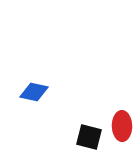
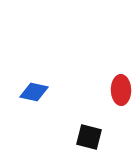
red ellipse: moved 1 px left, 36 px up
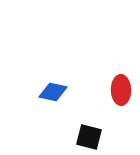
blue diamond: moved 19 px right
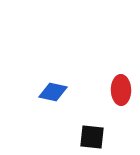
black square: moved 3 px right; rotated 8 degrees counterclockwise
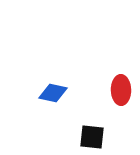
blue diamond: moved 1 px down
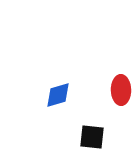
blue diamond: moved 5 px right, 2 px down; rotated 28 degrees counterclockwise
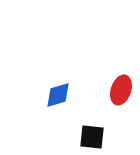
red ellipse: rotated 20 degrees clockwise
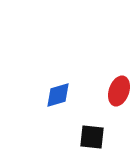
red ellipse: moved 2 px left, 1 px down
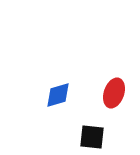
red ellipse: moved 5 px left, 2 px down
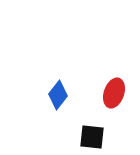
blue diamond: rotated 36 degrees counterclockwise
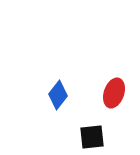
black square: rotated 12 degrees counterclockwise
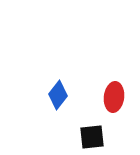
red ellipse: moved 4 px down; rotated 12 degrees counterclockwise
